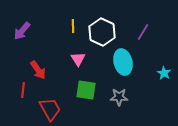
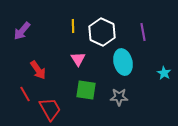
purple line: rotated 42 degrees counterclockwise
red line: moved 2 px right, 4 px down; rotated 35 degrees counterclockwise
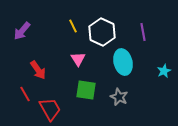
yellow line: rotated 24 degrees counterclockwise
cyan star: moved 2 px up; rotated 16 degrees clockwise
gray star: rotated 24 degrees clockwise
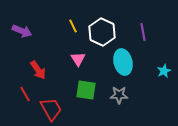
purple arrow: rotated 108 degrees counterclockwise
gray star: moved 2 px up; rotated 24 degrees counterclockwise
red trapezoid: moved 1 px right
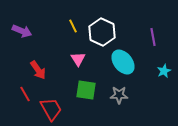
purple line: moved 10 px right, 5 px down
cyan ellipse: rotated 25 degrees counterclockwise
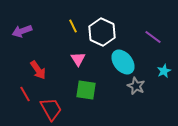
purple arrow: rotated 138 degrees clockwise
purple line: rotated 42 degrees counterclockwise
gray star: moved 17 px right, 9 px up; rotated 24 degrees clockwise
